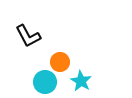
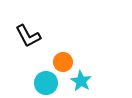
orange circle: moved 3 px right
cyan circle: moved 1 px right, 1 px down
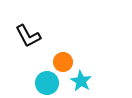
cyan circle: moved 1 px right
